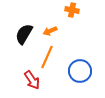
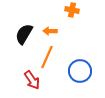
orange arrow: rotated 24 degrees clockwise
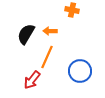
black semicircle: moved 2 px right
red arrow: rotated 72 degrees clockwise
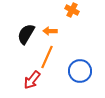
orange cross: rotated 16 degrees clockwise
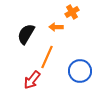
orange cross: moved 2 px down; rotated 32 degrees clockwise
orange arrow: moved 6 px right, 4 px up
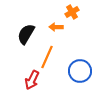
red arrow: rotated 12 degrees counterclockwise
